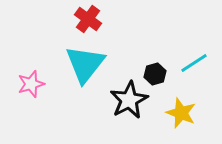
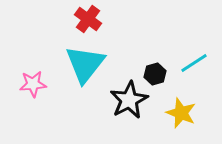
pink star: moved 2 px right; rotated 12 degrees clockwise
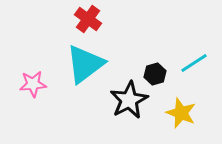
cyan triangle: rotated 15 degrees clockwise
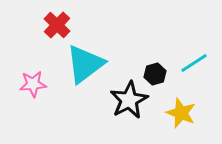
red cross: moved 31 px left, 6 px down; rotated 8 degrees clockwise
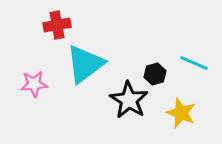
red cross: rotated 36 degrees clockwise
cyan line: rotated 56 degrees clockwise
pink star: moved 1 px right
black star: rotated 12 degrees counterclockwise
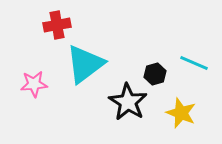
black star: moved 1 px left, 2 px down
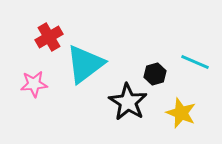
red cross: moved 8 px left, 12 px down; rotated 20 degrees counterclockwise
cyan line: moved 1 px right, 1 px up
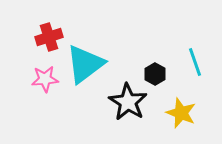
red cross: rotated 12 degrees clockwise
cyan line: rotated 48 degrees clockwise
black hexagon: rotated 15 degrees counterclockwise
pink star: moved 11 px right, 5 px up
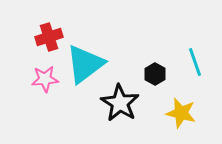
black star: moved 8 px left, 1 px down
yellow star: rotated 8 degrees counterclockwise
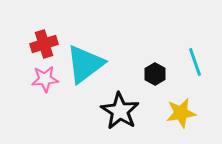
red cross: moved 5 px left, 7 px down
black star: moved 8 px down
yellow star: rotated 24 degrees counterclockwise
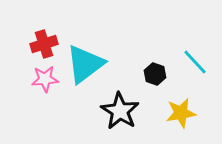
cyan line: rotated 24 degrees counterclockwise
black hexagon: rotated 10 degrees counterclockwise
